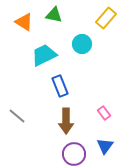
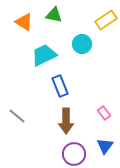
yellow rectangle: moved 2 px down; rotated 15 degrees clockwise
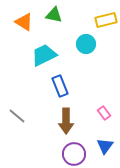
yellow rectangle: rotated 20 degrees clockwise
cyan circle: moved 4 px right
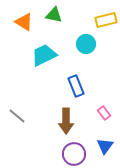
blue rectangle: moved 16 px right
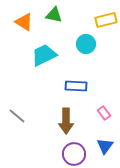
blue rectangle: rotated 65 degrees counterclockwise
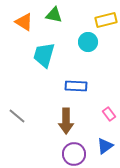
cyan circle: moved 2 px right, 2 px up
cyan trapezoid: rotated 48 degrees counterclockwise
pink rectangle: moved 5 px right, 1 px down
blue triangle: rotated 18 degrees clockwise
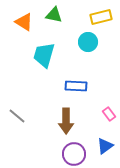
yellow rectangle: moved 5 px left, 3 px up
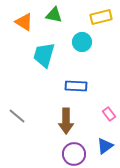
cyan circle: moved 6 px left
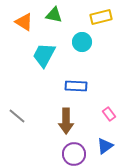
cyan trapezoid: rotated 12 degrees clockwise
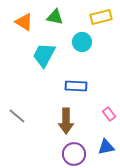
green triangle: moved 1 px right, 2 px down
blue triangle: moved 1 px right, 1 px down; rotated 24 degrees clockwise
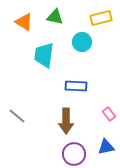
yellow rectangle: moved 1 px down
cyan trapezoid: rotated 20 degrees counterclockwise
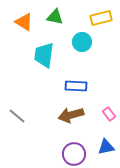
brown arrow: moved 5 px right, 6 px up; rotated 75 degrees clockwise
